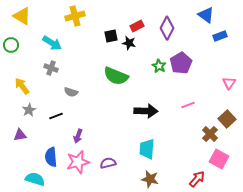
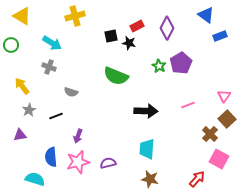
gray cross: moved 2 px left, 1 px up
pink triangle: moved 5 px left, 13 px down
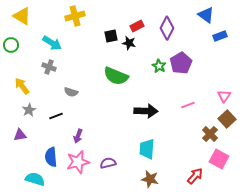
red arrow: moved 2 px left, 3 px up
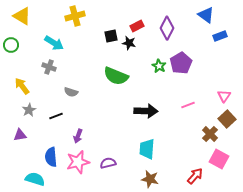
cyan arrow: moved 2 px right
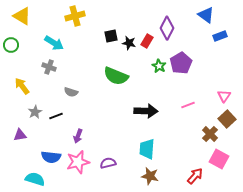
red rectangle: moved 10 px right, 15 px down; rotated 32 degrees counterclockwise
gray star: moved 6 px right, 2 px down
blue semicircle: rotated 78 degrees counterclockwise
brown star: moved 3 px up
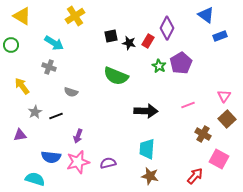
yellow cross: rotated 18 degrees counterclockwise
red rectangle: moved 1 px right
brown cross: moved 7 px left; rotated 14 degrees counterclockwise
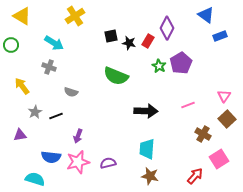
pink square: rotated 30 degrees clockwise
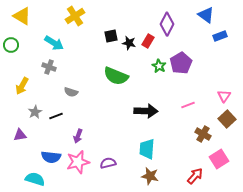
purple diamond: moved 4 px up
yellow arrow: rotated 114 degrees counterclockwise
